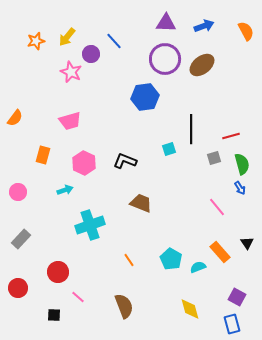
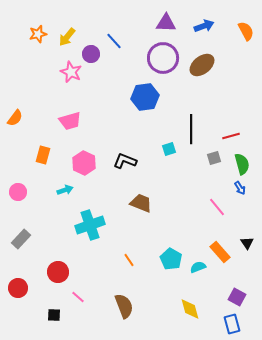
orange star at (36, 41): moved 2 px right, 7 px up
purple circle at (165, 59): moved 2 px left, 1 px up
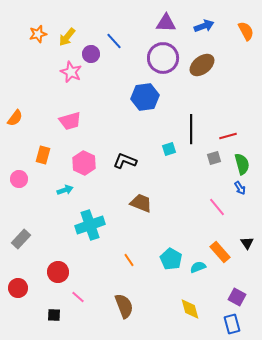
red line at (231, 136): moved 3 px left
pink circle at (18, 192): moved 1 px right, 13 px up
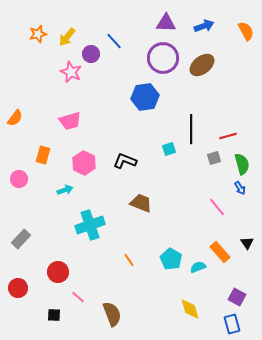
brown semicircle at (124, 306): moved 12 px left, 8 px down
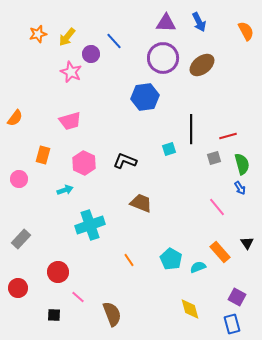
blue arrow at (204, 26): moved 5 px left, 4 px up; rotated 84 degrees clockwise
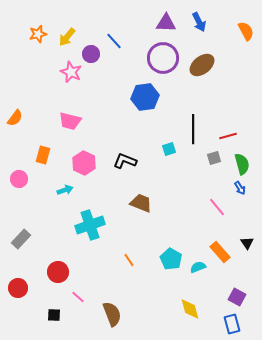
pink trapezoid at (70, 121): rotated 30 degrees clockwise
black line at (191, 129): moved 2 px right
